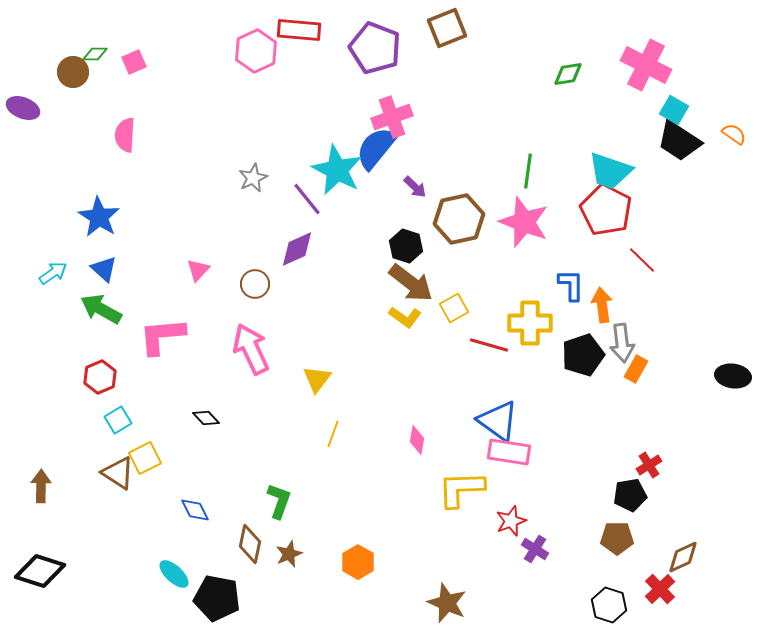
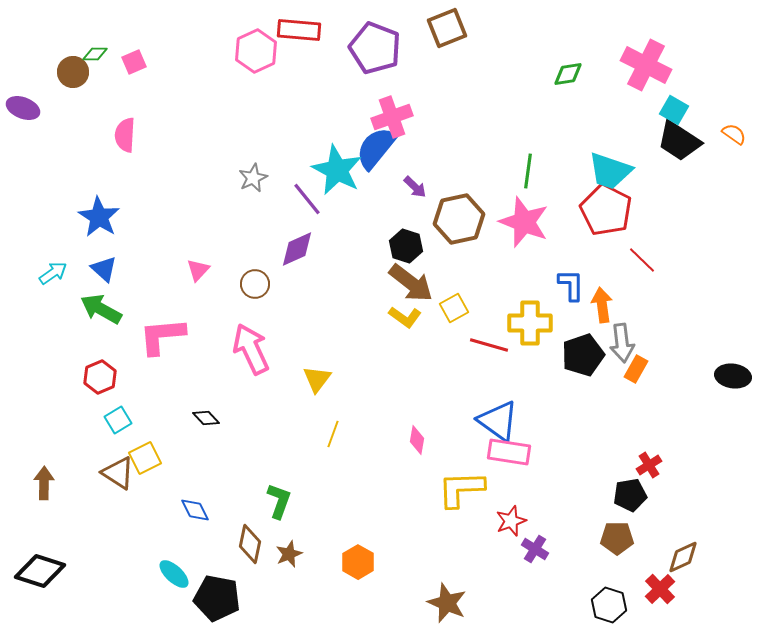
brown arrow at (41, 486): moved 3 px right, 3 px up
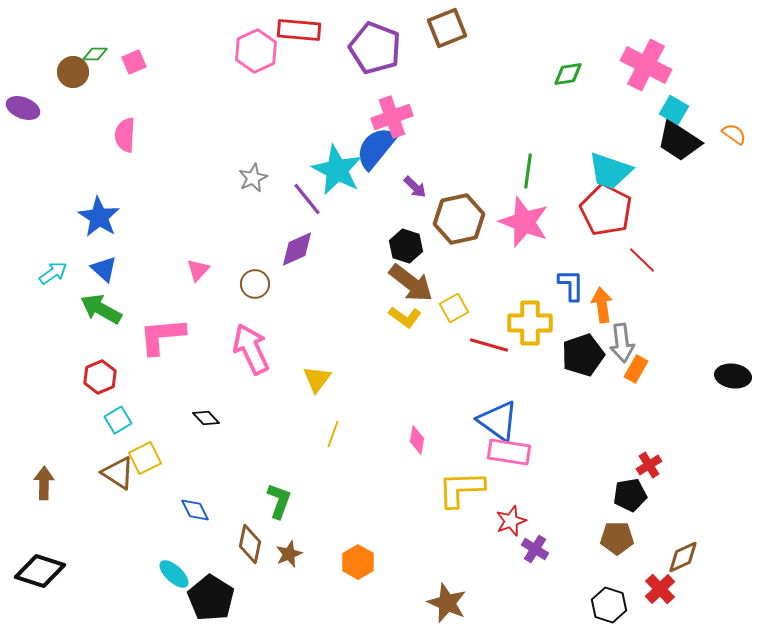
black pentagon at (217, 598): moved 6 px left; rotated 21 degrees clockwise
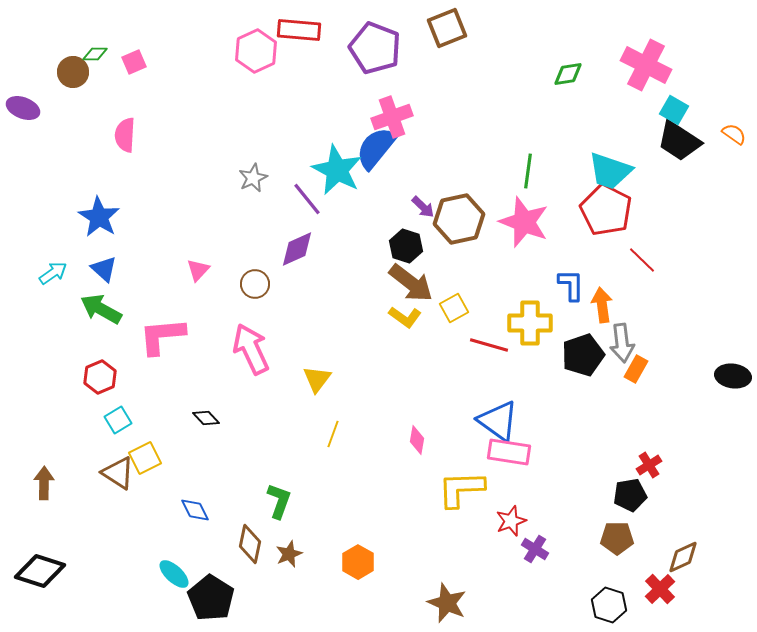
purple arrow at (415, 187): moved 8 px right, 20 px down
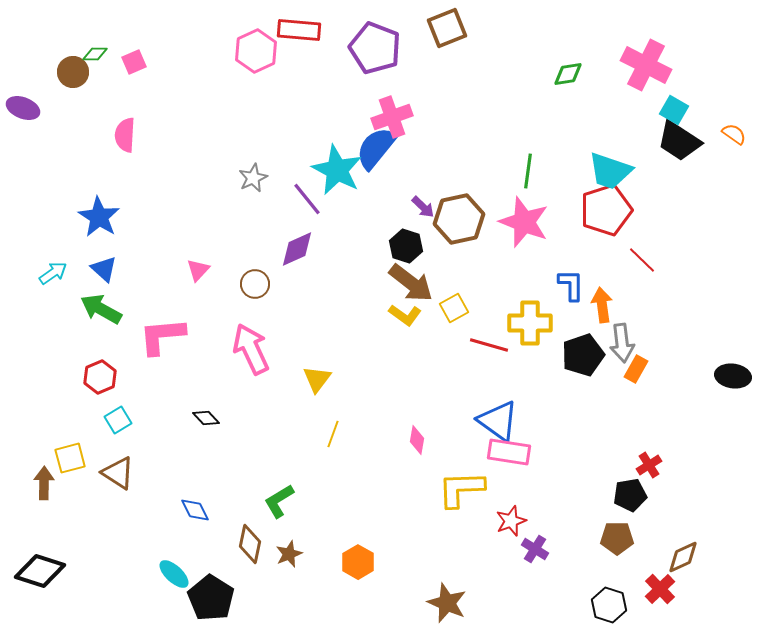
red pentagon at (606, 210): rotated 27 degrees clockwise
yellow L-shape at (405, 317): moved 2 px up
yellow square at (145, 458): moved 75 px left; rotated 12 degrees clockwise
green L-shape at (279, 501): rotated 141 degrees counterclockwise
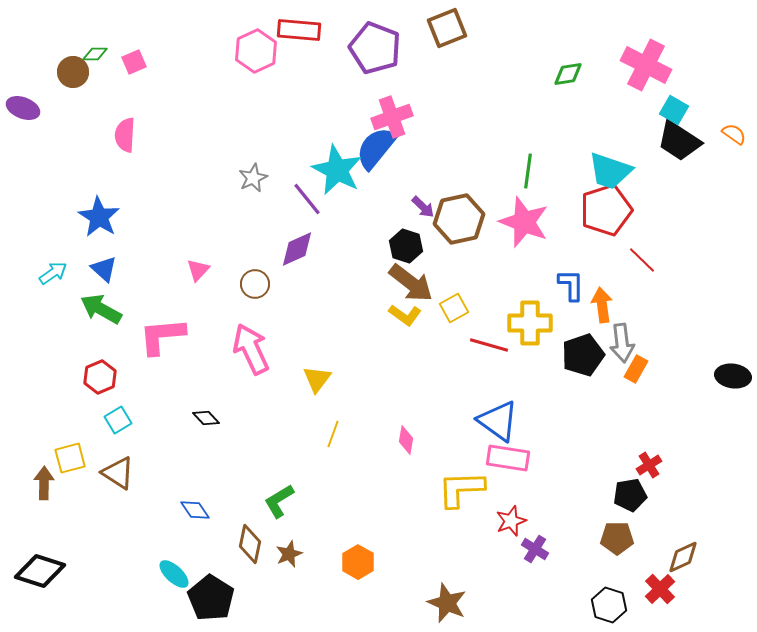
pink diamond at (417, 440): moved 11 px left
pink rectangle at (509, 452): moved 1 px left, 6 px down
blue diamond at (195, 510): rotated 8 degrees counterclockwise
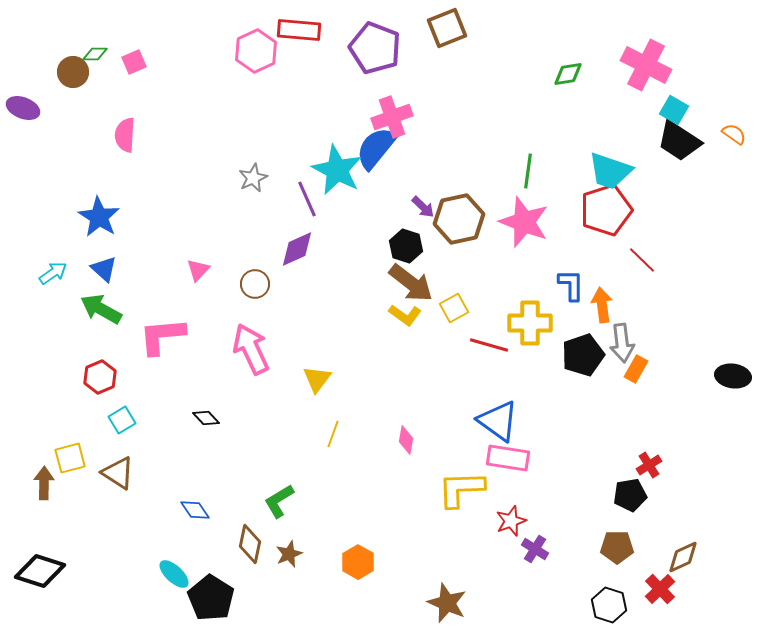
purple line at (307, 199): rotated 15 degrees clockwise
cyan square at (118, 420): moved 4 px right
brown pentagon at (617, 538): moved 9 px down
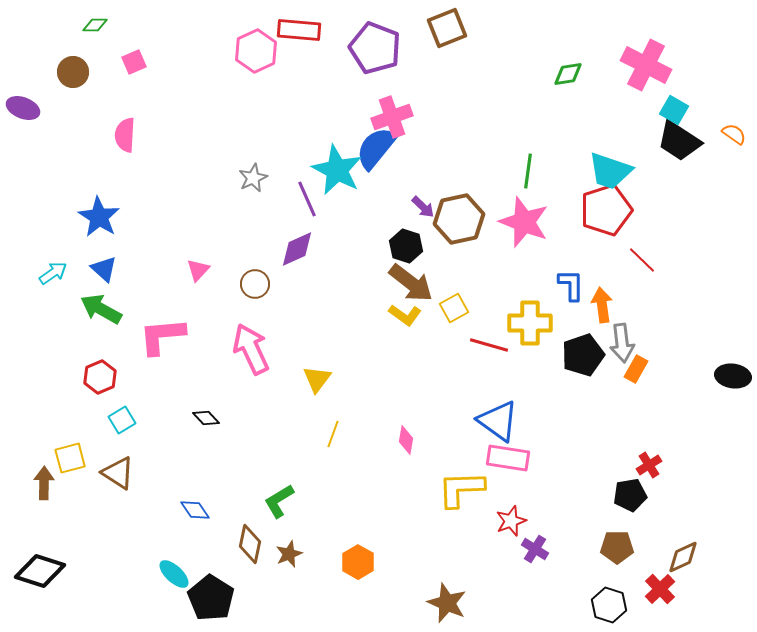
green diamond at (95, 54): moved 29 px up
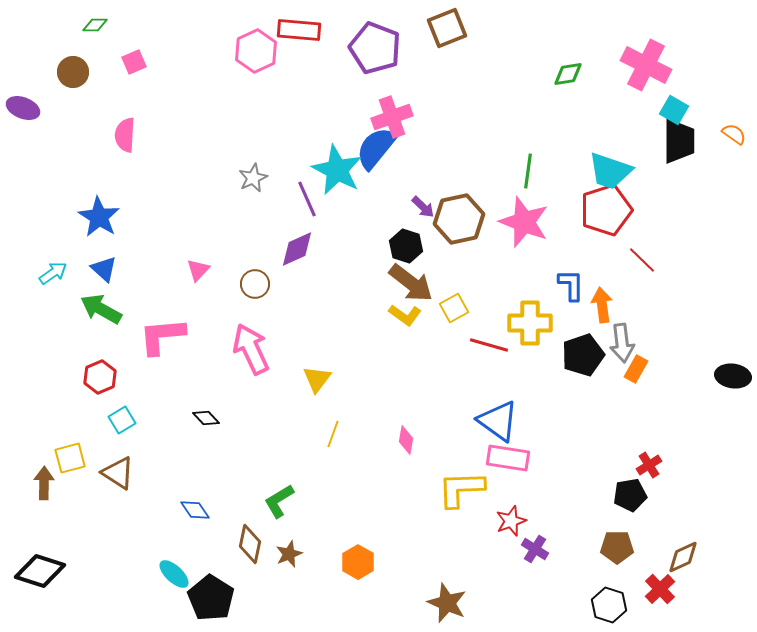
black trapezoid at (679, 141): rotated 123 degrees counterclockwise
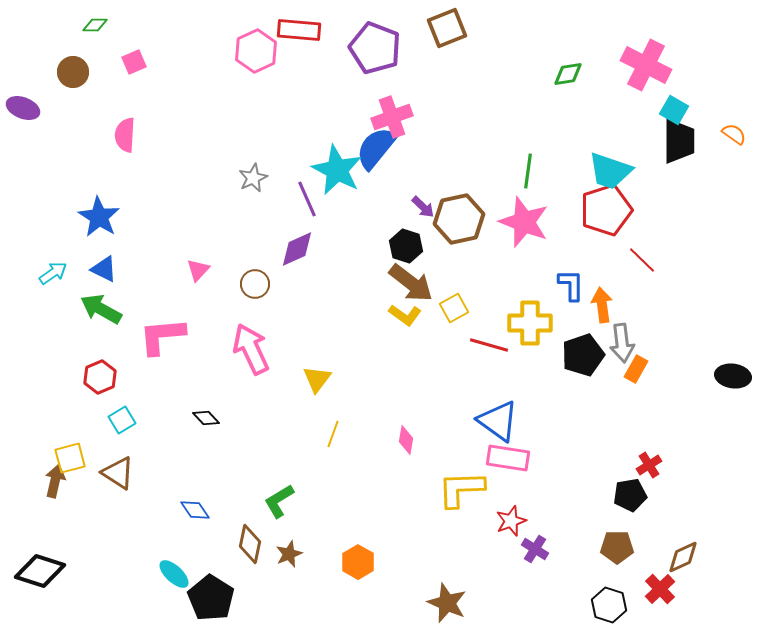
blue triangle at (104, 269): rotated 16 degrees counterclockwise
brown arrow at (44, 483): moved 11 px right, 2 px up; rotated 12 degrees clockwise
